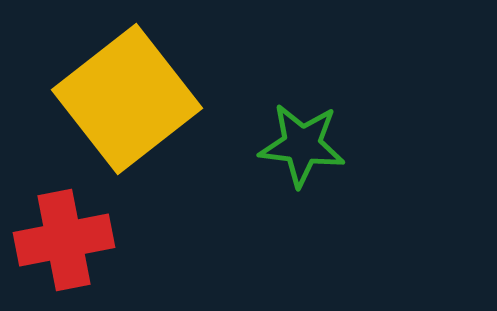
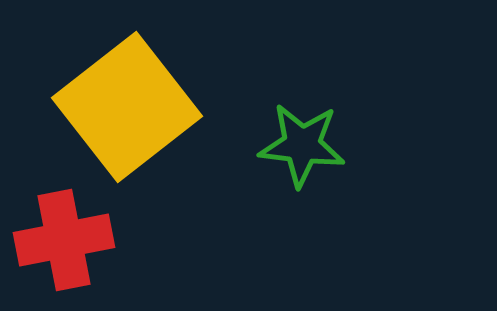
yellow square: moved 8 px down
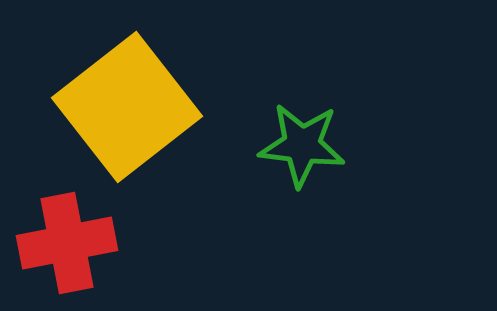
red cross: moved 3 px right, 3 px down
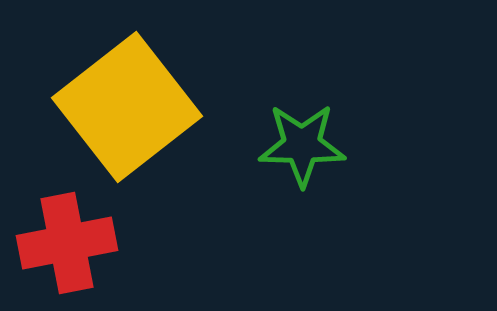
green star: rotated 6 degrees counterclockwise
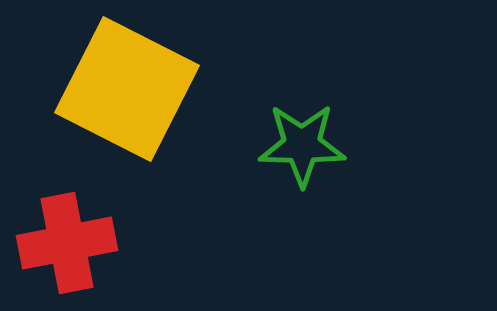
yellow square: moved 18 px up; rotated 25 degrees counterclockwise
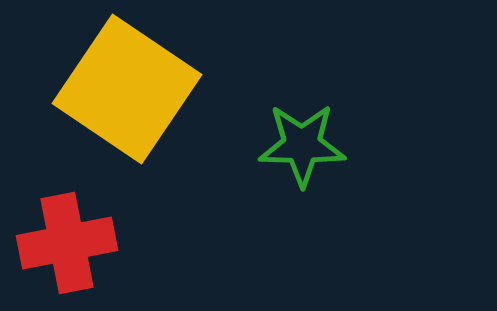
yellow square: rotated 7 degrees clockwise
